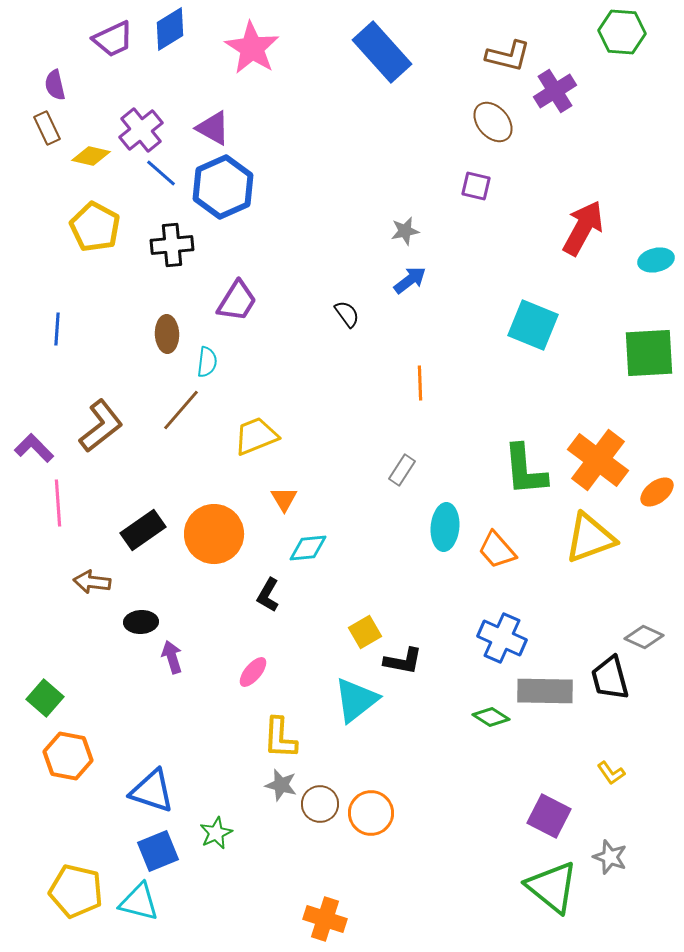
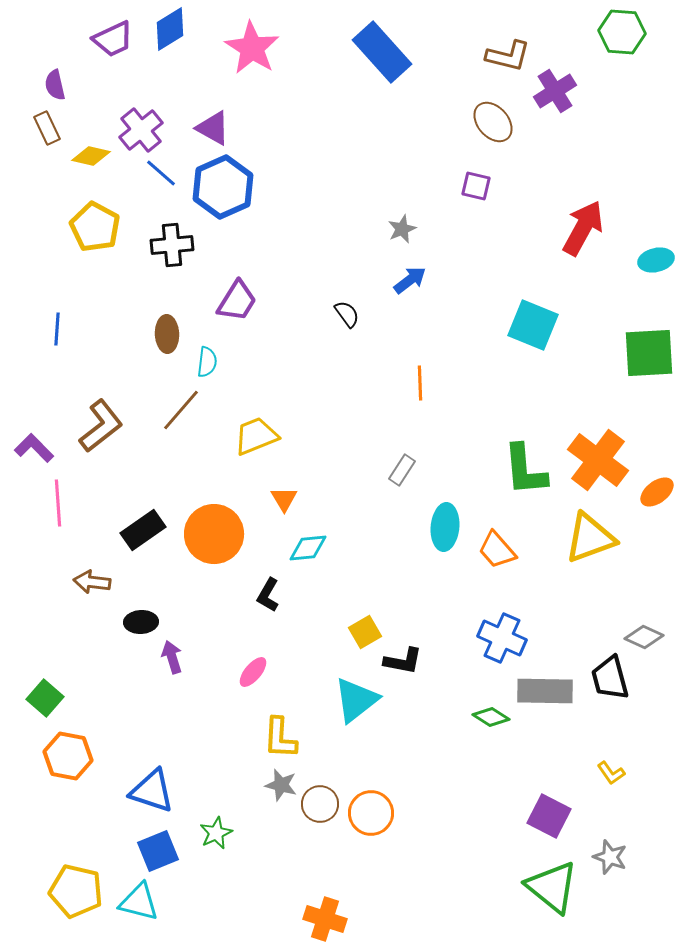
gray star at (405, 231): moved 3 px left, 2 px up; rotated 12 degrees counterclockwise
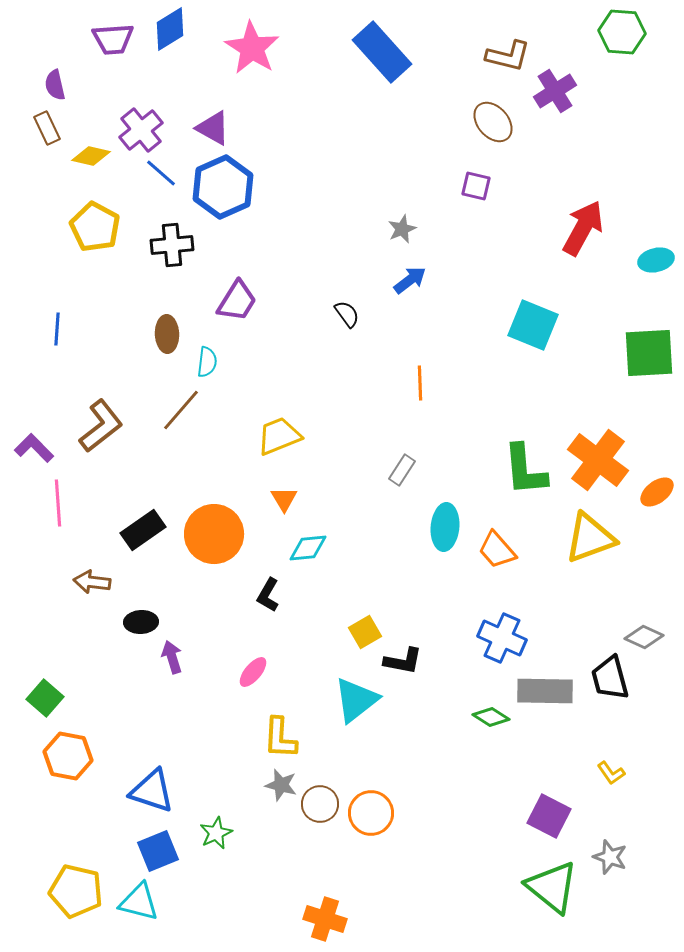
purple trapezoid at (113, 39): rotated 21 degrees clockwise
yellow trapezoid at (256, 436): moved 23 px right
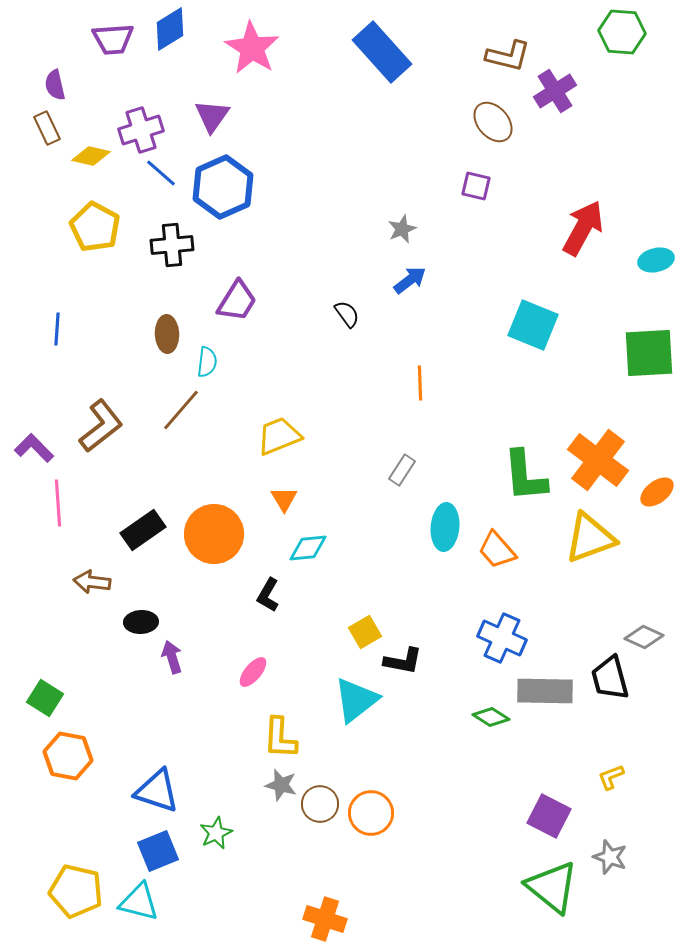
purple triangle at (213, 128): moved 1 px left, 12 px up; rotated 36 degrees clockwise
purple cross at (141, 130): rotated 21 degrees clockwise
green L-shape at (525, 470): moved 6 px down
green square at (45, 698): rotated 9 degrees counterclockwise
yellow L-shape at (611, 773): moved 4 px down; rotated 104 degrees clockwise
blue triangle at (152, 791): moved 5 px right
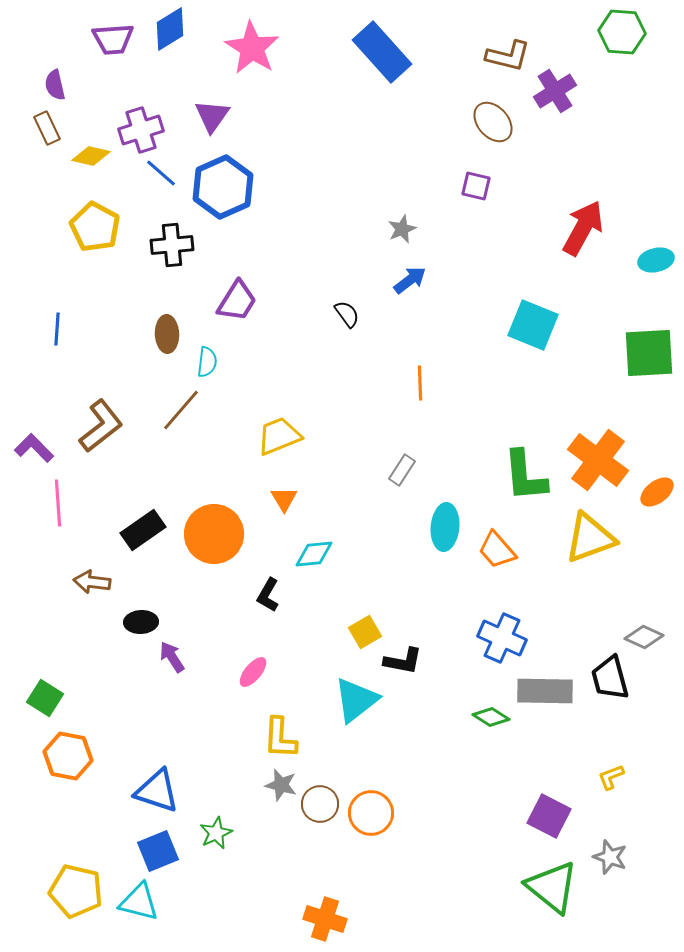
cyan diamond at (308, 548): moved 6 px right, 6 px down
purple arrow at (172, 657): rotated 16 degrees counterclockwise
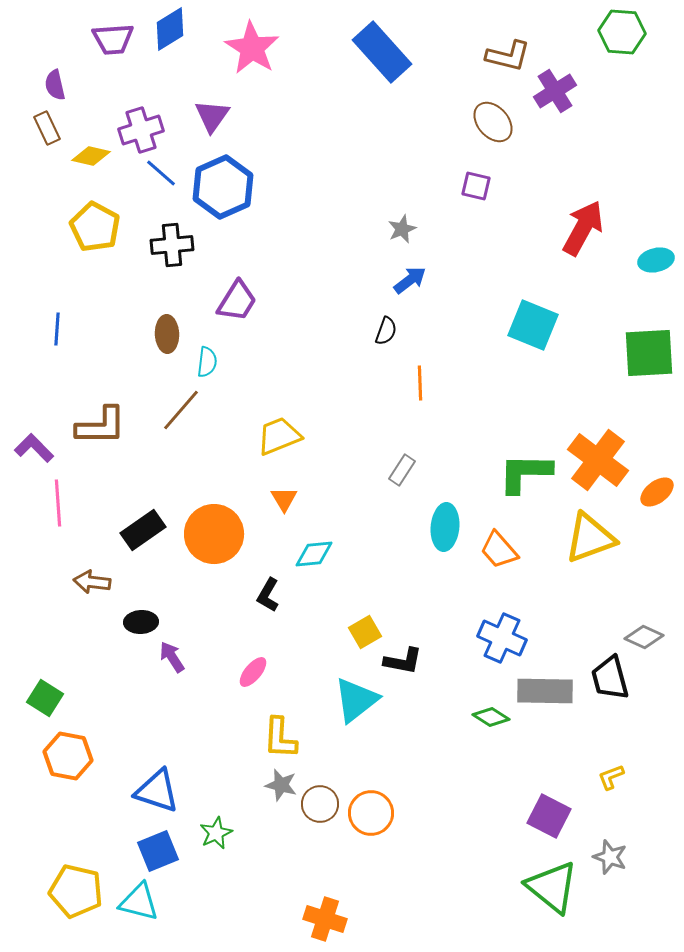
black semicircle at (347, 314): moved 39 px right, 17 px down; rotated 56 degrees clockwise
brown L-shape at (101, 426): rotated 38 degrees clockwise
green L-shape at (525, 476): moved 3 px up; rotated 96 degrees clockwise
orange trapezoid at (497, 550): moved 2 px right
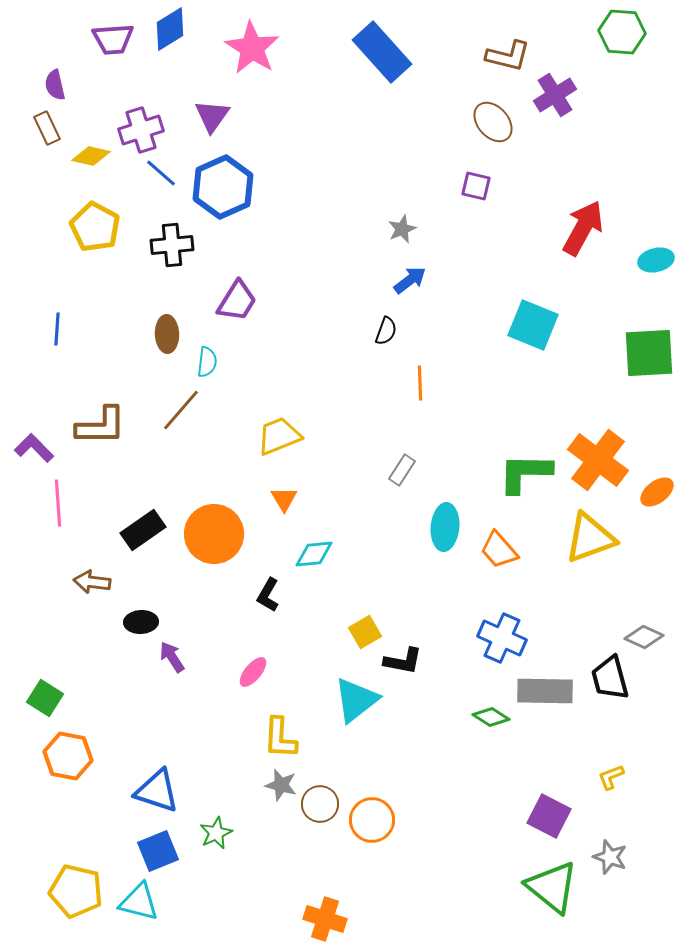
purple cross at (555, 91): moved 4 px down
orange circle at (371, 813): moved 1 px right, 7 px down
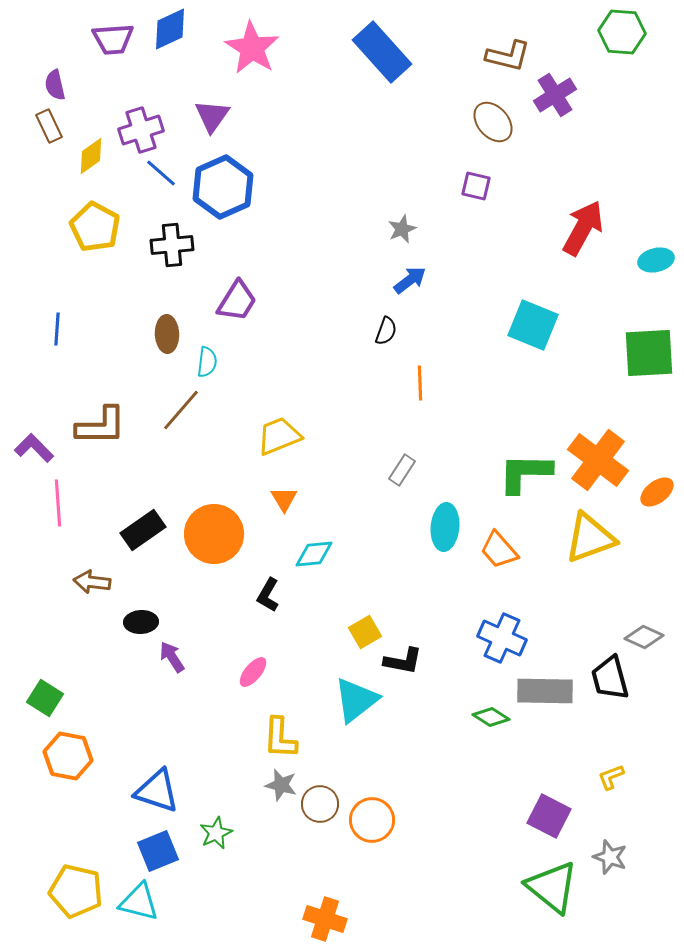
blue diamond at (170, 29): rotated 6 degrees clockwise
brown rectangle at (47, 128): moved 2 px right, 2 px up
yellow diamond at (91, 156): rotated 48 degrees counterclockwise
